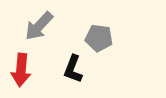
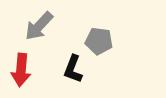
gray pentagon: moved 3 px down
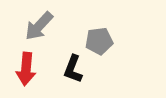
gray pentagon: rotated 16 degrees counterclockwise
red arrow: moved 5 px right, 1 px up
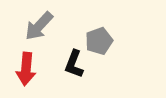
gray pentagon: rotated 12 degrees counterclockwise
black L-shape: moved 1 px right, 5 px up
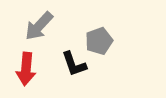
black L-shape: rotated 40 degrees counterclockwise
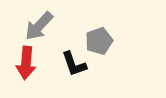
red arrow: moved 6 px up
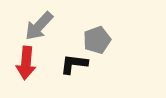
gray pentagon: moved 2 px left, 1 px up
black L-shape: rotated 116 degrees clockwise
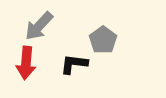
gray pentagon: moved 6 px right; rotated 16 degrees counterclockwise
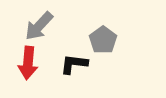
red arrow: moved 2 px right
